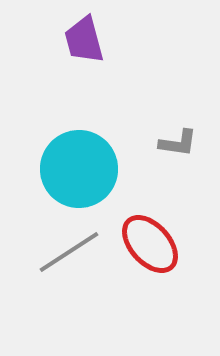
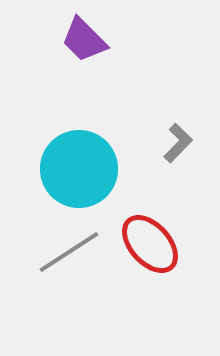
purple trapezoid: rotated 30 degrees counterclockwise
gray L-shape: rotated 54 degrees counterclockwise
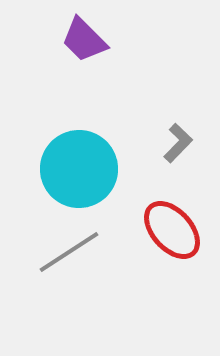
red ellipse: moved 22 px right, 14 px up
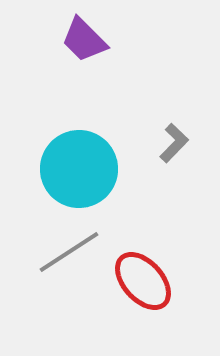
gray L-shape: moved 4 px left
red ellipse: moved 29 px left, 51 px down
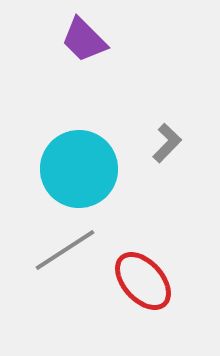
gray L-shape: moved 7 px left
gray line: moved 4 px left, 2 px up
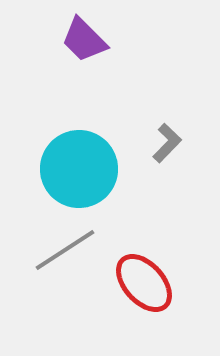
red ellipse: moved 1 px right, 2 px down
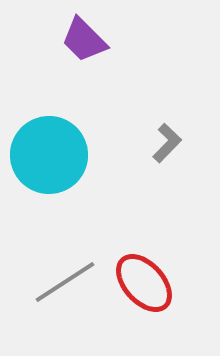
cyan circle: moved 30 px left, 14 px up
gray line: moved 32 px down
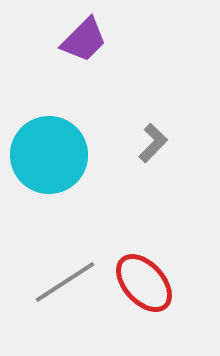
purple trapezoid: rotated 90 degrees counterclockwise
gray L-shape: moved 14 px left
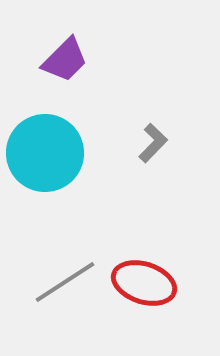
purple trapezoid: moved 19 px left, 20 px down
cyan circle: moved 4 px left, 2 px up
red ellipse: rotated 30 degrees counterclockwise
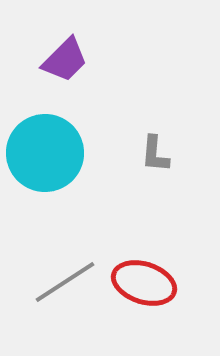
gray L-shape: moved 2 px right, 11 px down; rotated 141 degrees clockwise
